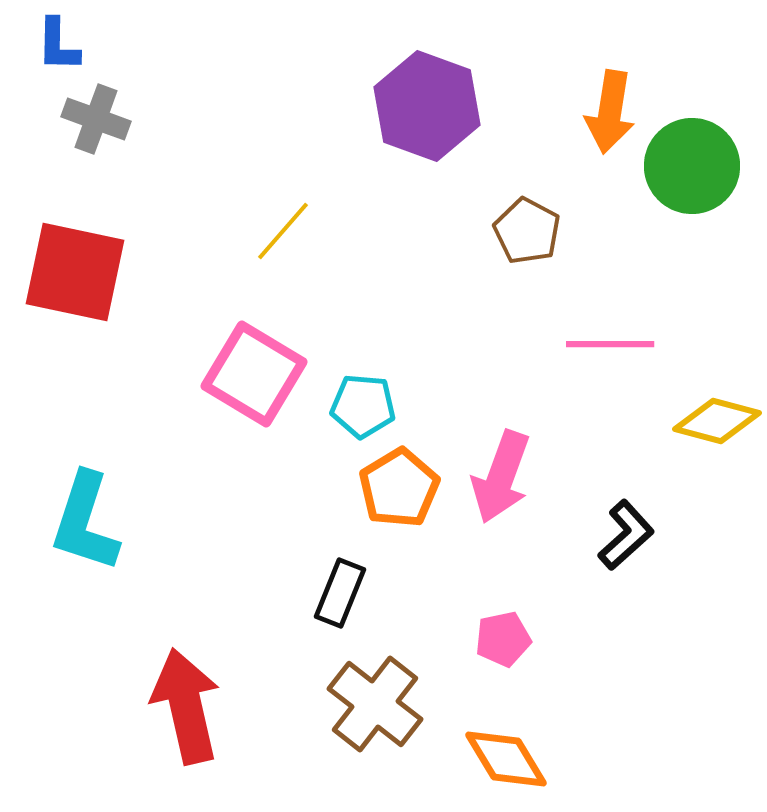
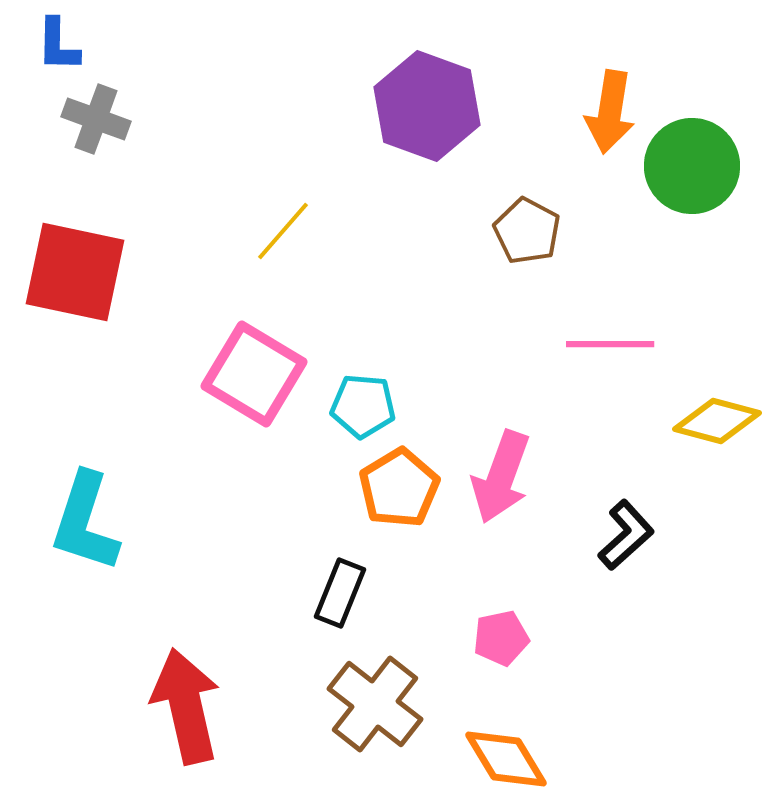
pink pentagon: moved 2 px left, 1 px up
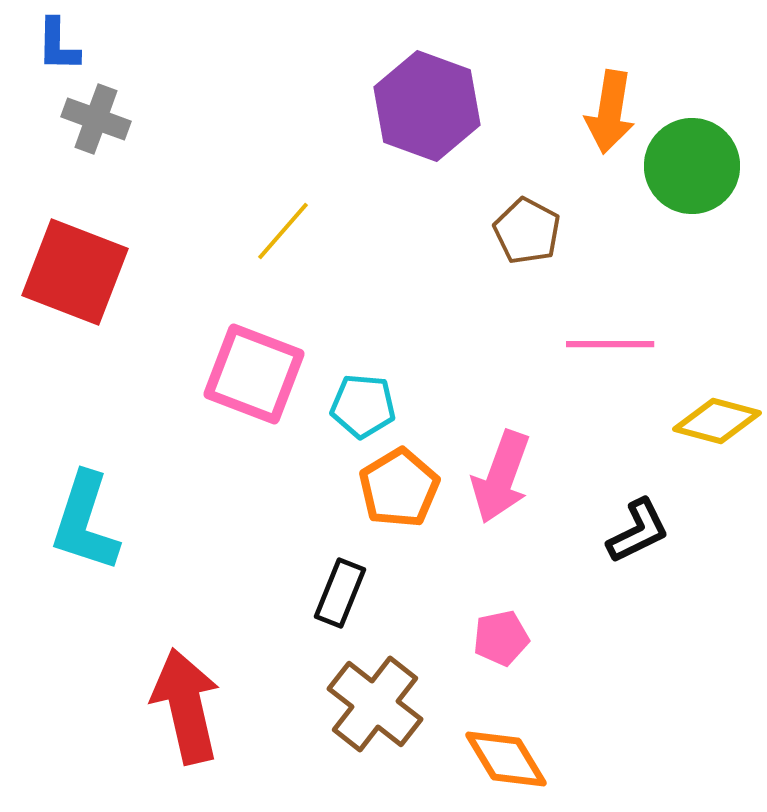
red square: rotated 9 degrees clockwise
pink square: rotated 10 degrees counterclockwise
black L-shape: moved 12 px right, 4 px up; rotated 16 degrees clockwise
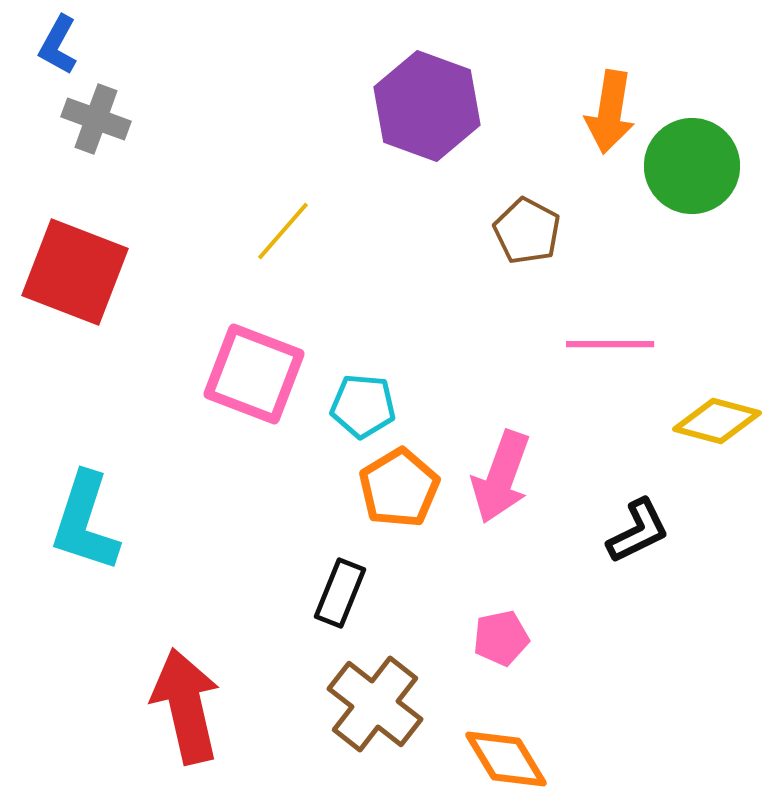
blue L-shape: rotated 28 degrees clockwise
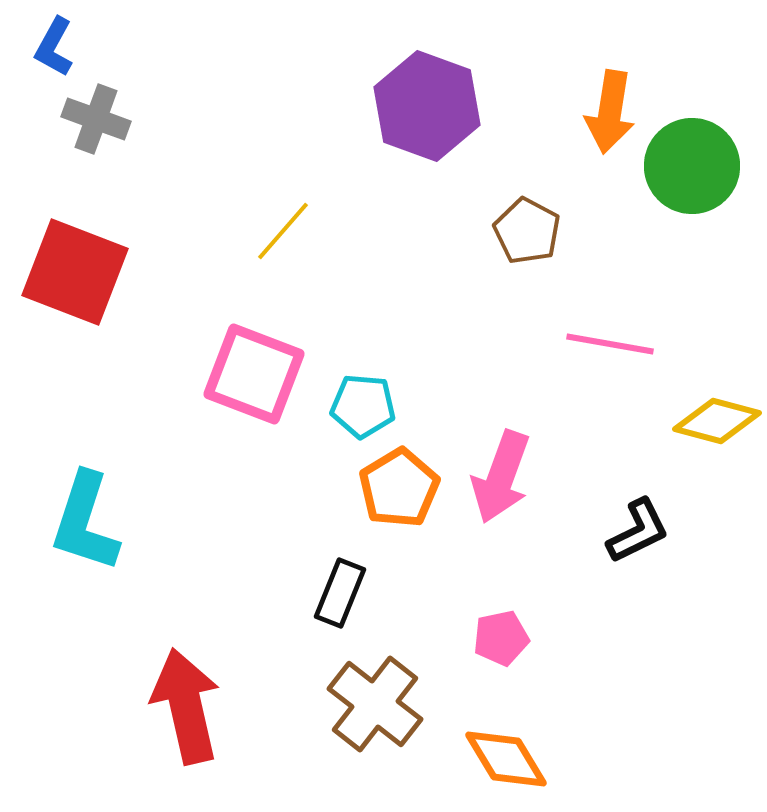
blue L-shape: moved 4 px left, 2 px down
pink line: rotated 10 degrees clockwise
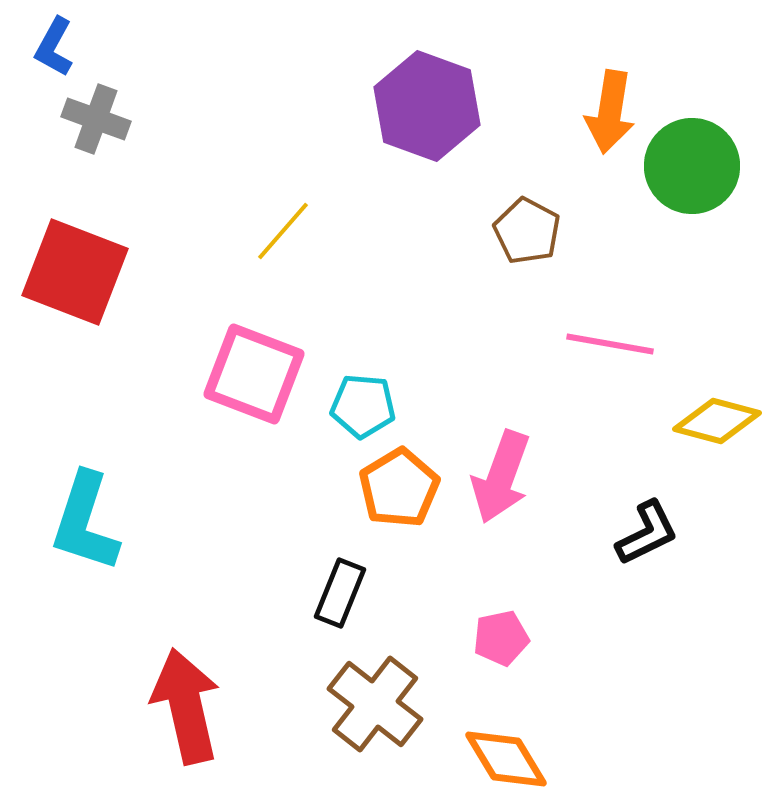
black L-shape: moved 9 px right, 2 px down
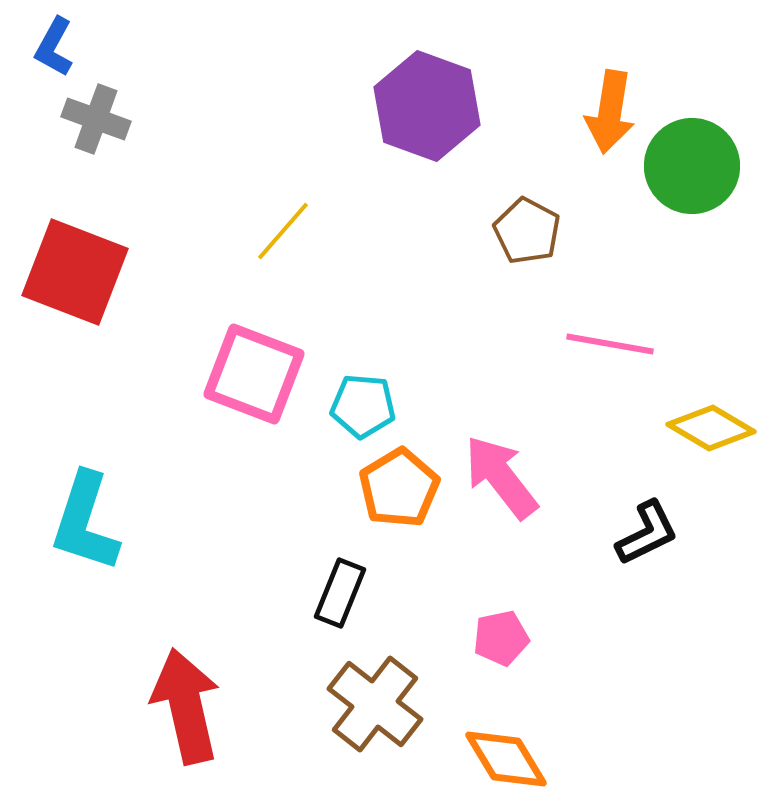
yellow diamond: moved 6 px left, 7 px down; rotated 16 degrees clockwise
pink arrow: rotated 122 degrees clockwise
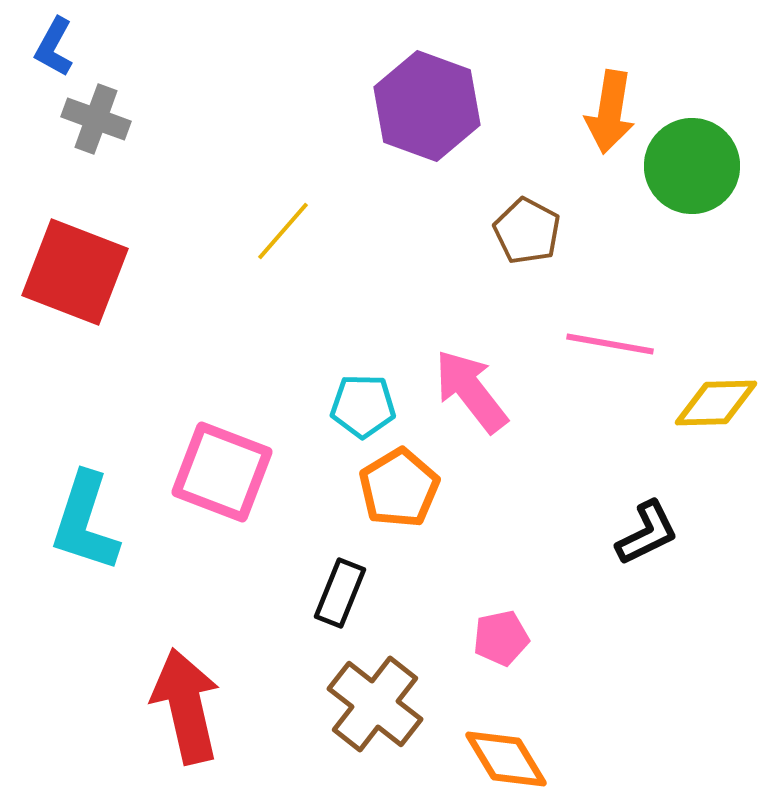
pink square: moved 32 px left, 98 px down
cyan pentagon: rotated 4 degrees counterclockwise
yellow diamond: moved 5 px right, 25 px up; rotated 32 degrees counterclockwise
pink arrow: moved 30 px left, 86 px up
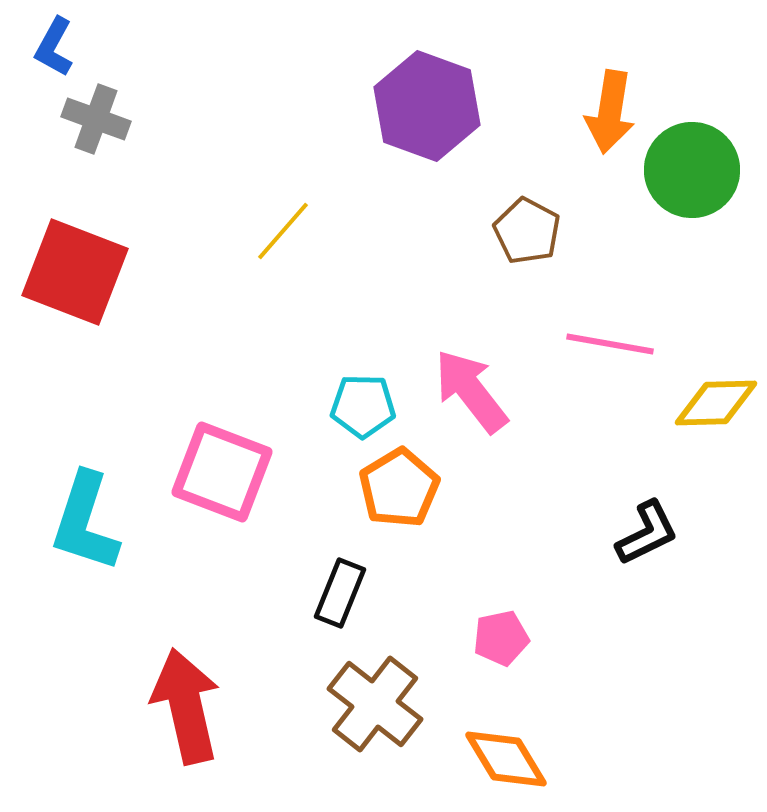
green circle: moved 4 px down
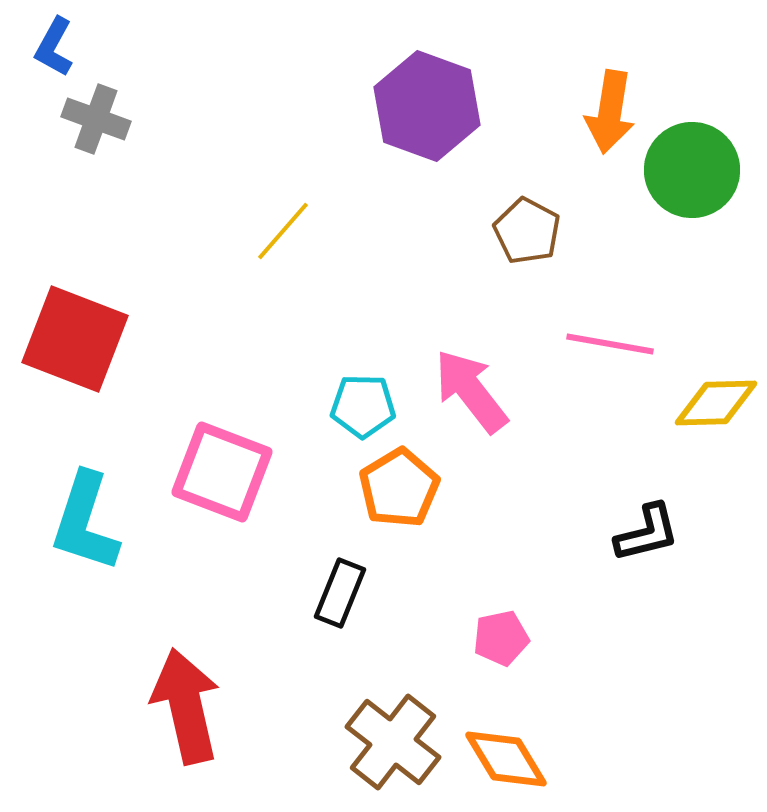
red square: moved 67 px down
black L-shape: rotated 12 degrees clockwise
brown cross: moved 18 px right, 38 px down
